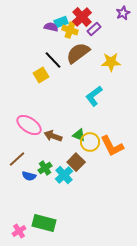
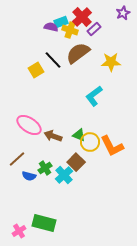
yellow square: moved 5 px left, 5 px up
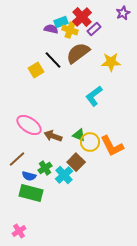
purple semicircle: moved 2 px down
green rectangle: moved 13 px left, 30 px up
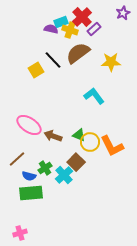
cyan L-shape: rotated 90 degrees clockwise
green rectangle: rotated 20 degrees counterclockwise
pink cross: moved 1 px right, 2 px down; rotated 16 degrees clockwise
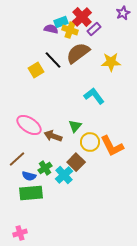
green triangle: moved 4 px left, 9 px up; rotated 48 degrees clockwise
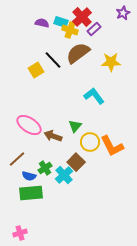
cyan rectangle: rotated 40 degrees clockwise
purple semicircle: moved 9 px left, 6 px up
